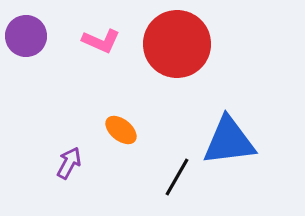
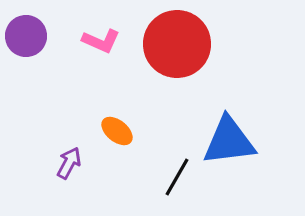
orange ellipse: moved 4 px left, 1 px down
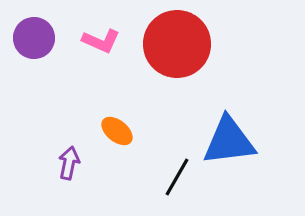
purple circle: moved 8 px right, 2 px down
purple arrow: rotated 16 degrees counterclockwise
